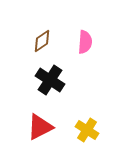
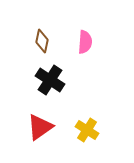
brown diamond: rotated 45 degrees counterclockwise
red triangle: rotated 8 degrees counterclockwise
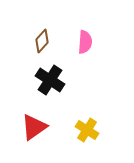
brown diamond: rotated 30 degrees clockwise
red triangle: moved 6 px left
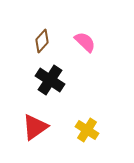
pink semicircle: rotated 50 degrees counterclockwise
red triangle: moved 1 px right
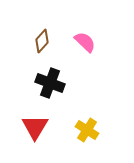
black cross: moved 3 px down; rotated 12 degrees counterclockwise
red triangle: rotated 24 degrees counterclockwise
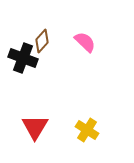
black cross: moved 27 px left, 25 px up
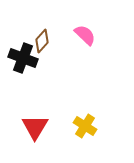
pink semicircle: moved 7 px up
yellow cross: moved 2 px left, 4 px up
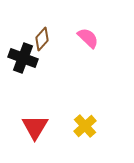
pink semicircle: moved 3 px right, 3 px down
brown diamond: moved 2 px up
yellow cross: rotated 15 degrees clockwise
